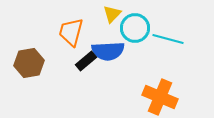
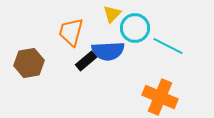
cyan line: moved 7 px down; rotated 12 degrees clockwise
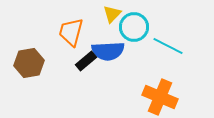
cyan circle: moved 1 px left, 1 px up
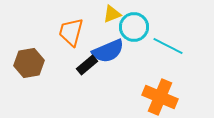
yellow triangle: rotated 24 degrees clockwise
blue semicircle: rotated 20 degrees counterclockwise
black rectangle: moved 1 px right, 4 px down
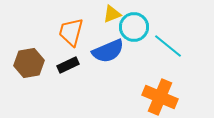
cyan line: rotated 12 degrees clockwise
black rectangle: moved 19 px left; rotated 15 degrees clockwise
